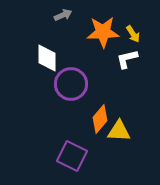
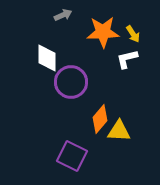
purple circle: moved 2 px up
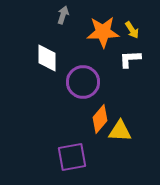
gray arrow: rotated 48 degrees counterclockwise
yellow arrow: moved 1 px left, 4 px up
white L-shape: moved 3 px right; rotated 10 degrees clockwise
purple circle: moved 12 px right
yellow triangle: moved 1 px right
purple square: moved 1 px down; rotated 36 degrees counterclockwise
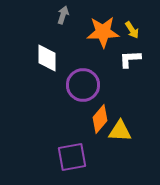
purple circle: moved 3 px down
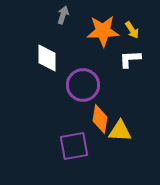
orange star: moved 1 px up
orange diamond: rotated 32 degrees counterclockwise
purple square: moved 2 px right, 11 px up
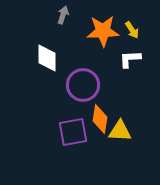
purple square: moved 1 px left, 14 px up
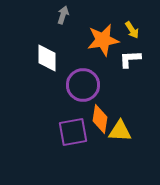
orange star: moved 9 px down; rotated 8 degrees counterclockwise
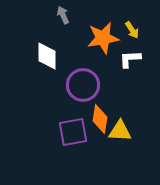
gray arrow: rotated 42 degrees counterclockwise
orange star: moved 2 px up
white diamond: moved 2 px up
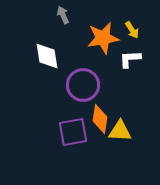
white diamond: rotated 8 degrees counterclockwise
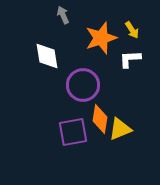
orange star: moved 2 px left; rotated 8 degrees counterclockwise
yellow triangle: moved 2 px up; rotated 25 degrees counterclockwise
